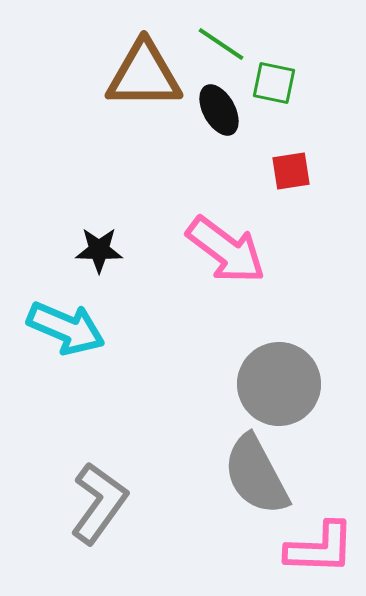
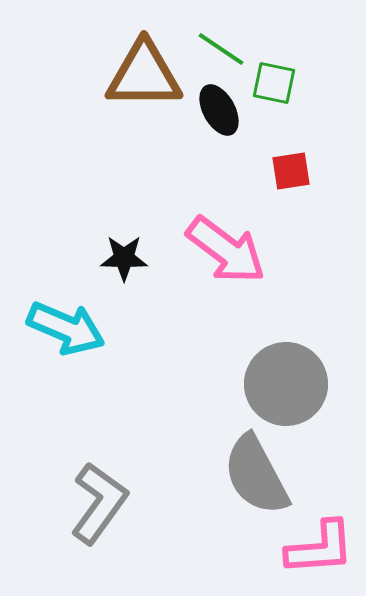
green line: moved 5 px down
black star: moved 25 px right, 8 px down
gray circle: moved 7 px right
pink L-shape: rotated 6 degrees counterclockwise
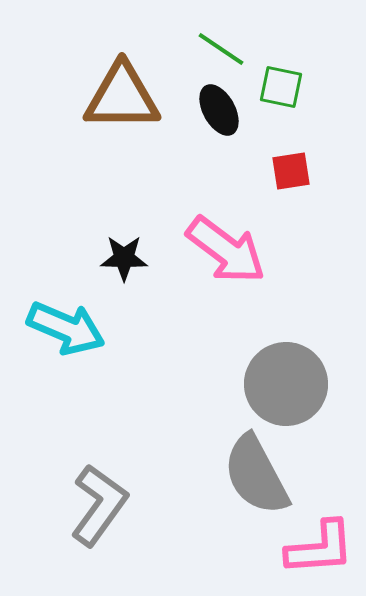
brown triangle: moved 22 px left, 22 px down
green square: moved 7 px right, 4 px down
gray L-shape: moved 2 px down
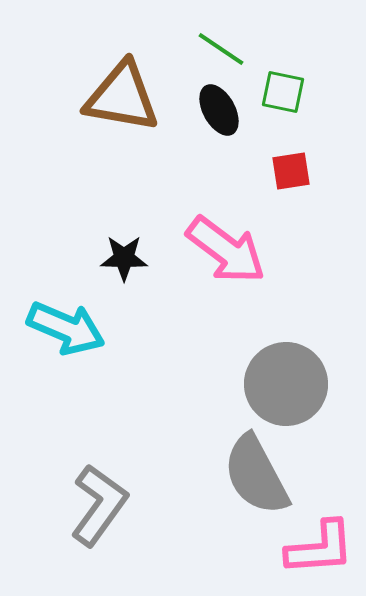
green square: moved 2 px right, 5 px down
brown triangle: rotated 10 degrees clockwise
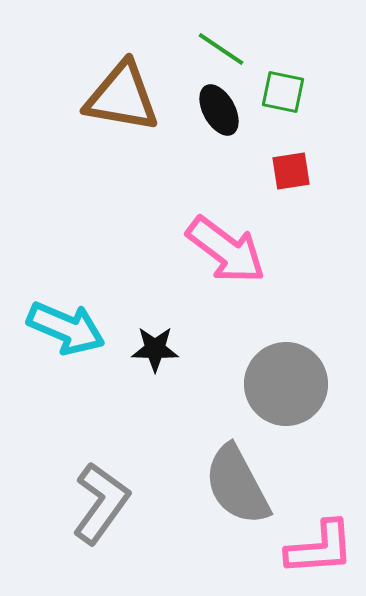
black star: moved 31 px right, 91 px down
gray semicircle: moved 19 px left, 10 px down
gray L-shape: moved 2 px right, 2 px up
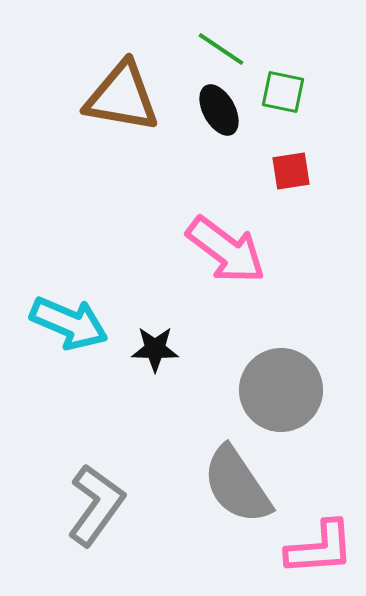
cyan arrow: moved 3 px right, 5 px up
gray circle: moved 5 px left, 6 px down
gray semicircle: rotated 6 degrees counterclockwise
gray L-shape: moved 5 px left, 2 px down
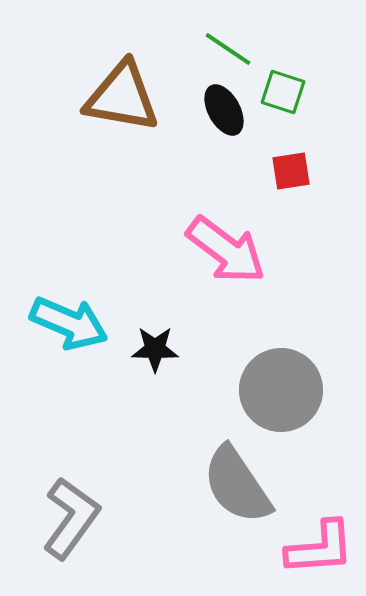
green line: moved 7 px right
green square: rotated 6 degrees clockwise
black ellipse: moved 5 px right
gray L-shape: moved 25 px left, 13 px down
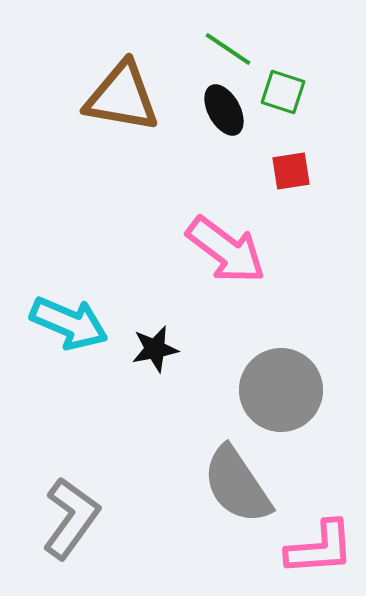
black star: rotated 12 degrees counterclockwise
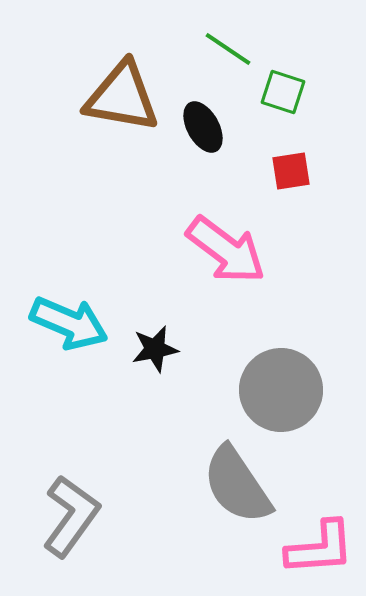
black ellipse: moved 21 px left, 17 px down
gray L-shape: moved 2 px up
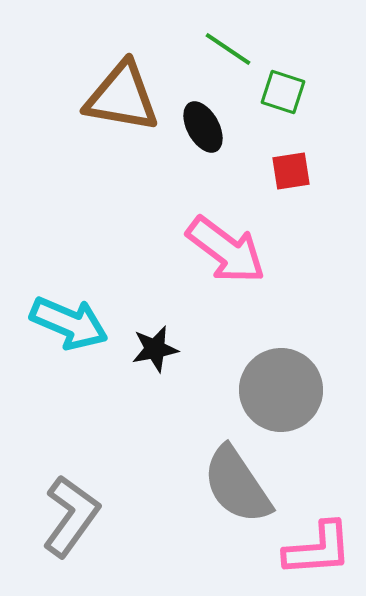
pink L-shape: moved 2 px left, 1 px down
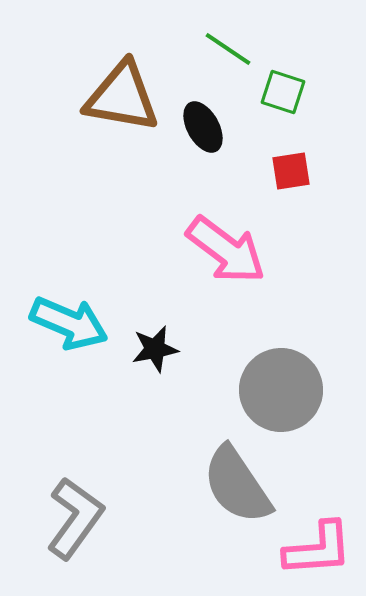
gray L-shape: moved 4 px right, 2 px down
